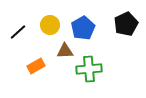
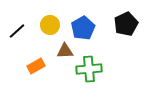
black line: moved 1 px left, 1 px up
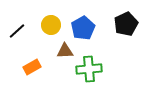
yellow circle: moved 1 px right
orange rectangle: moved 4 px left, 1 px down
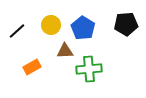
black pentagon: rotated 20 degrees clockwise
blue pentagon: rotated 10 degrees counterclockwise
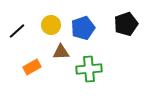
black pentagon: rotated 15 degrees counterclockwise
blue pentagon: rotated 20 degrees clockwise
brown triangle: moved 4 px left, 1 px down
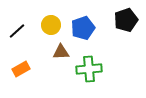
black pentagon: moved 4 px up
orange rectangle: moved 11 px left, 2 px down
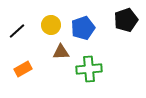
orange rectangle: moved 2 px right
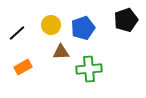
black line: moved 2 px down
orange rectangle: moved 2 px up
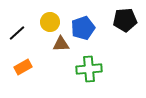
black pentagon: moved 1 px left; rotated 15 degrees clockwise
yellow circle: moved 1 px left, 3 px up
brown triangle: moved 8 px up
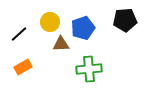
black line: moved 2 px right, 1 px down
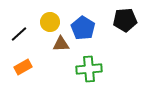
blue pentagon: rotated 20 degrees counterclockwise
